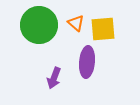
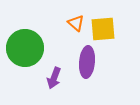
green circle: moved 14 px left, 23 px down
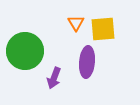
orange triangle: rotated 18 degrees clockwise
green circle: moved 3 px down
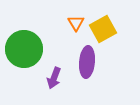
yellow square: rotated 24 degrees counterclockwise
green circle: moved 1 px left, 2 px up
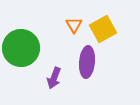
orange triangle: moved 2 px left, 2 px down
green circle: moved 3 px left, 1 px up
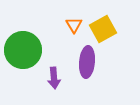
green circle: moved 2 px right, 2 px down
purple arrow: rotated 25 degrees counterclockwise
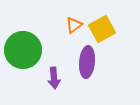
orange triangle: rotated 24 degrees clockwise
yellow square: moved 1 px left
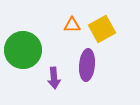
orange triangle: moved 2 px left; rotated 36 degrees clockwise
purple ellipse: moved 3 px down
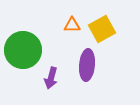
purple arrow: moved 3 px left; rotated 20 degrees clockwise
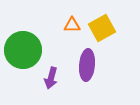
yellow square: moved 1 px up
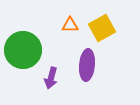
orange triangle: moved 2 px left
